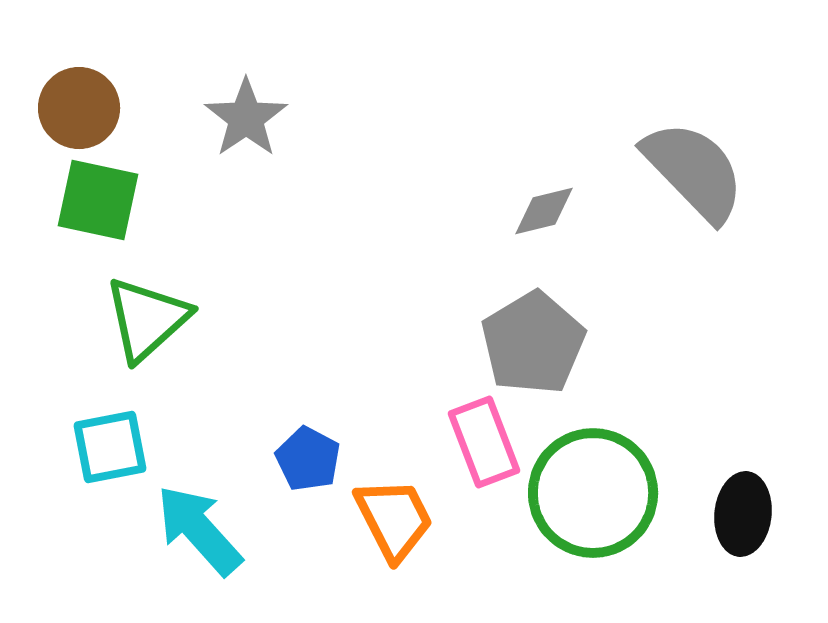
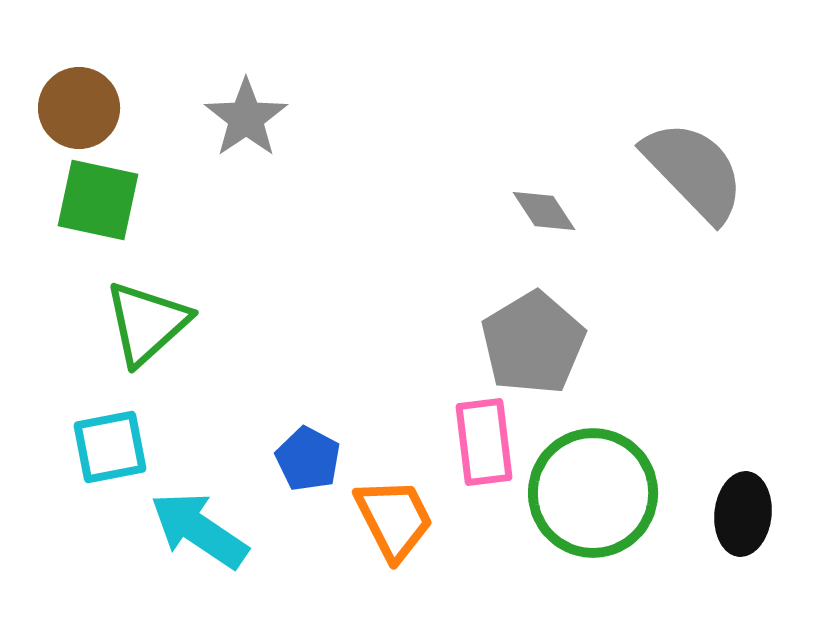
gray diamond: rotated 70 degrees clockwise
green triangle: moved 4 px down
pink rectangle: rotated 14 degrees clockwise
cyan arrow: rotated 14 degrees counterclockwise
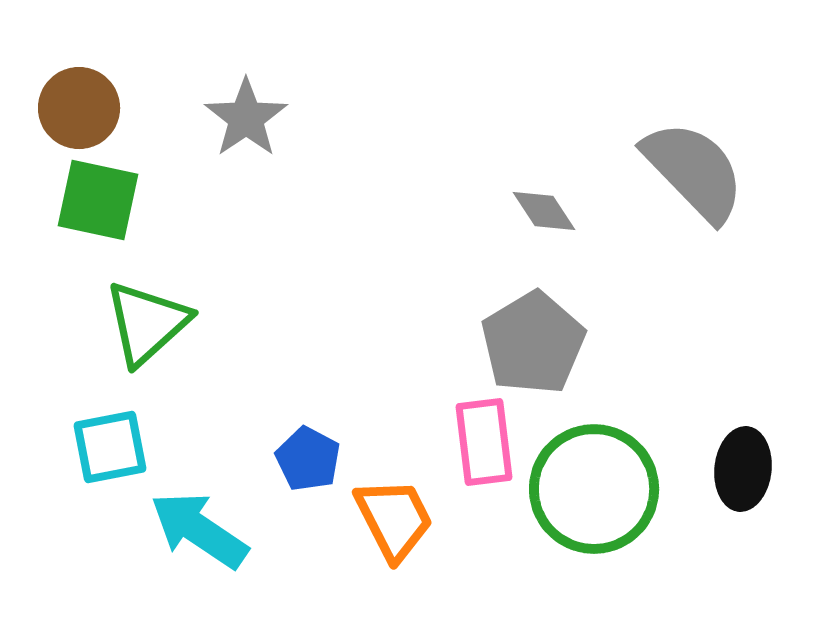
green circle: moved 1 px right, 4 px up
black ellipse: moved 45 px up
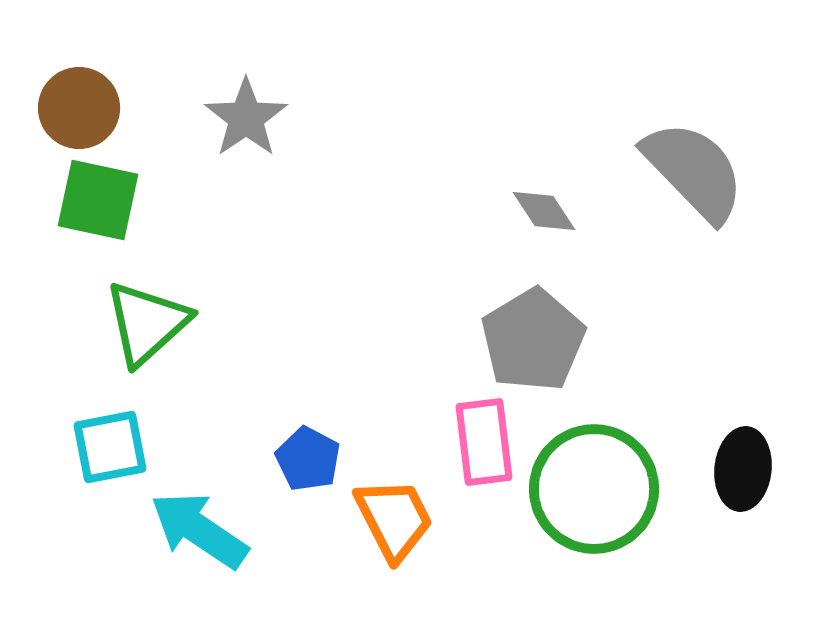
gray pentagon: moved 3 px up
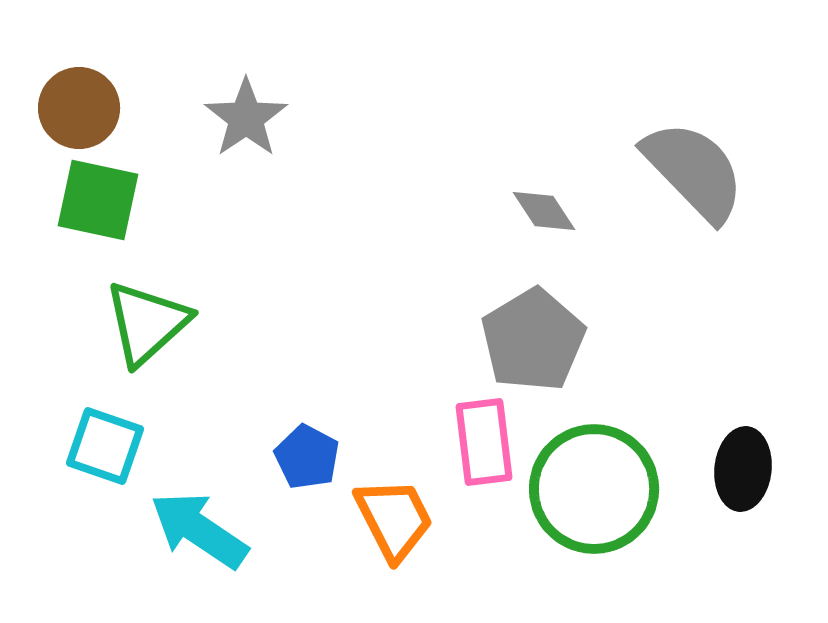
cyan square: moved 5 px left, 1 px up; rotated 30 degrees clockwise
blue pentagon: moved 1 px left, 2 px up
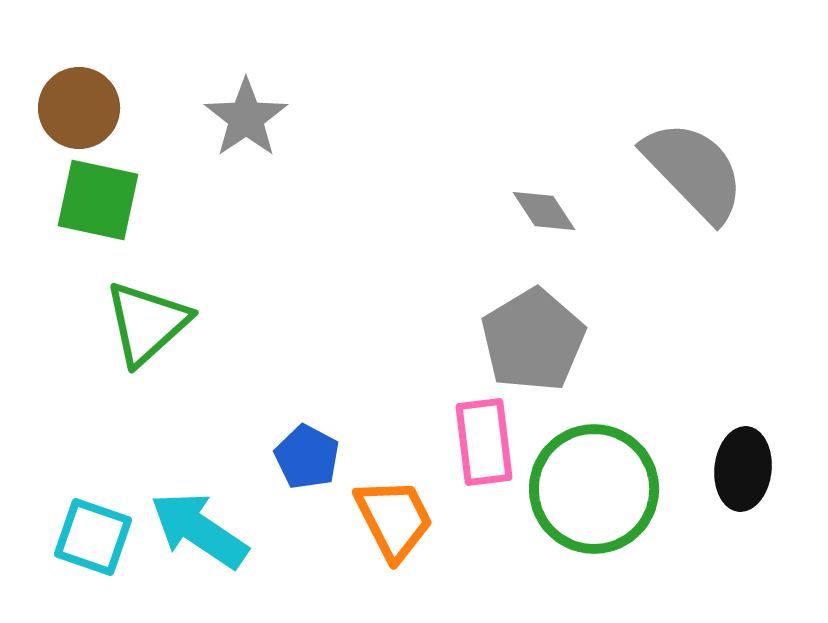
cyan square: moved 12 px left, 91 px down
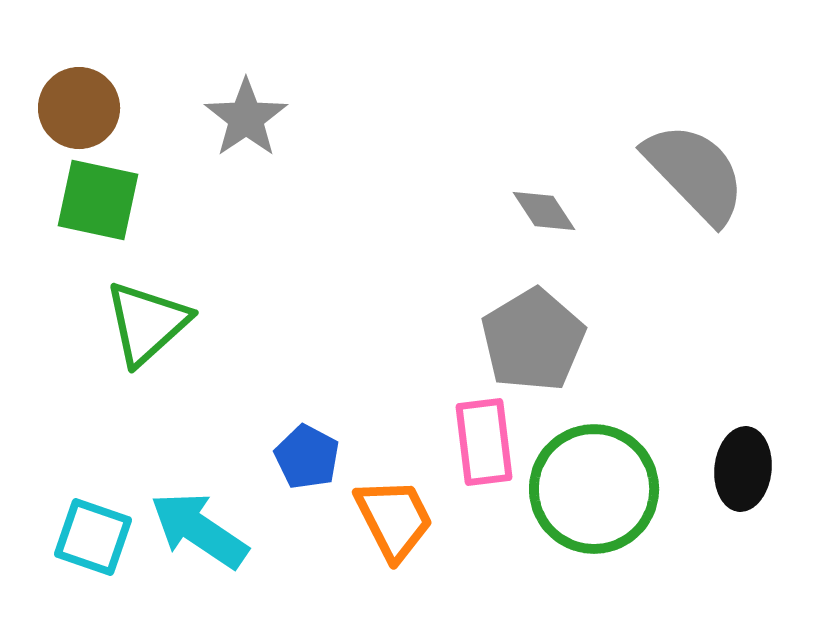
gray semicircle: moved 1 px right, 2 px down
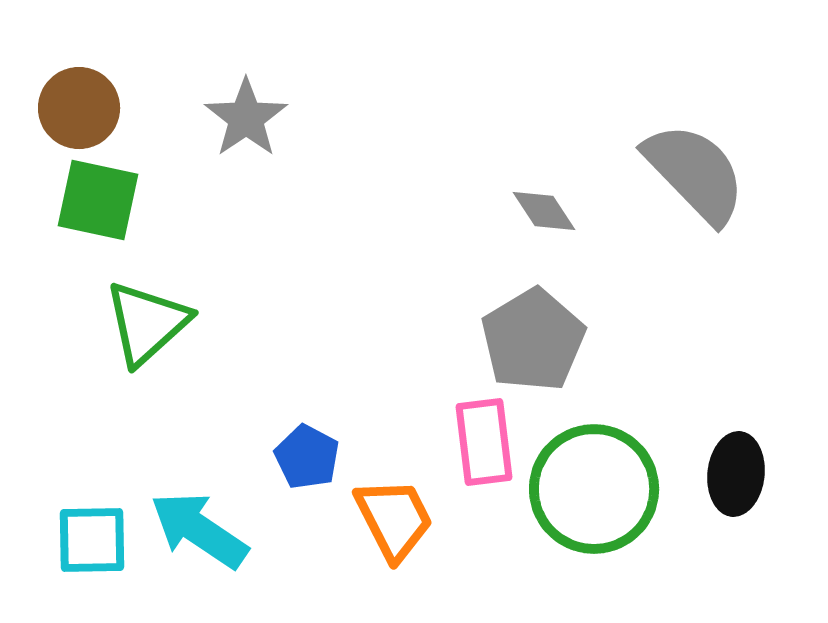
black ellipse: moved 7 px left, 5 px down
cyan square: moved 1 px left, 3 px down; rotated 20 degrees counterclockwise
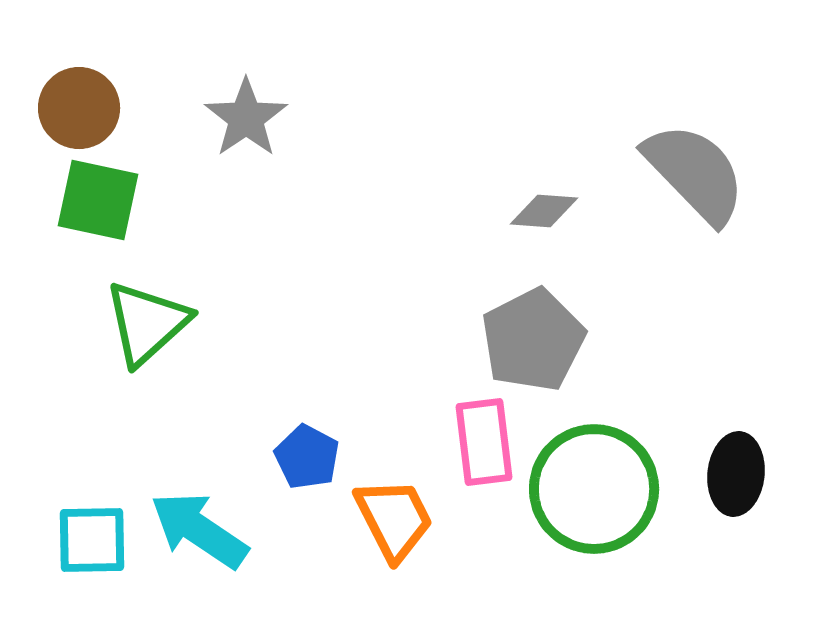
gray diamond: rotated 52 degrees counterclockwise
gray pentagon: rotated 4 degrees clockwise
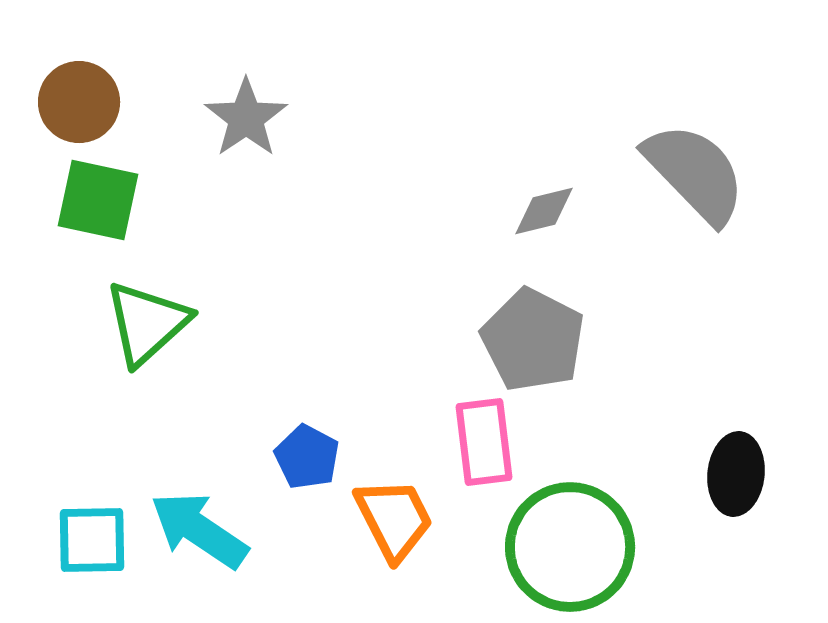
brown circle: moved 6 px up
gray diamond: rotated 18 degrees counterclockwise
gray pentagon: rotated 18 degrees counterclockwise
green circle: moved 24 px left, 58 px down
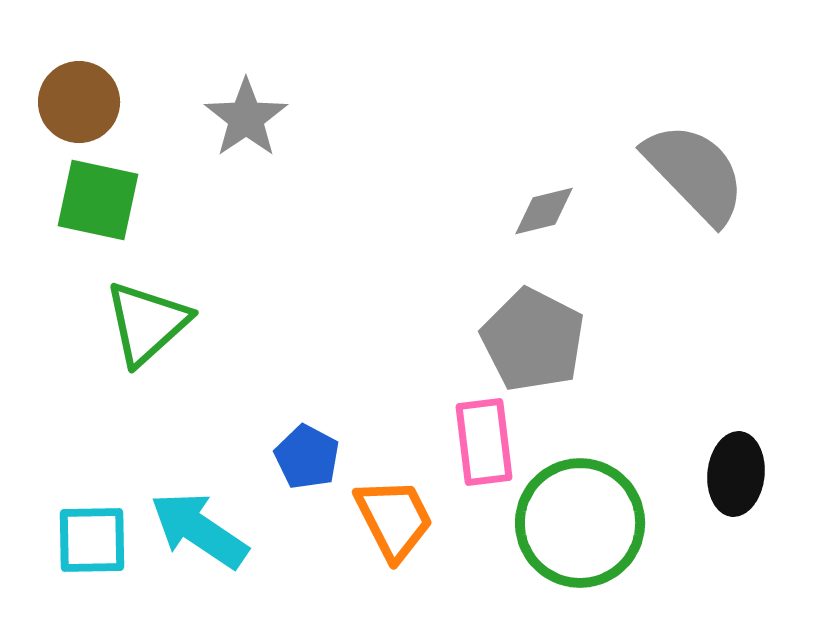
green circle: moved 10 px right, 24 px up
